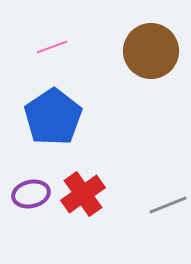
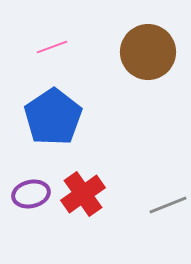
brown circle: moved 3 px left, 1 px down
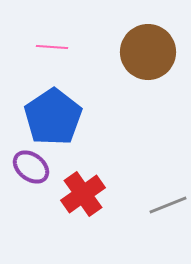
pink line: rotated 24 degrees clockwise
purple ellipse: moved 27 px up; rotated 51 degrees clockwise
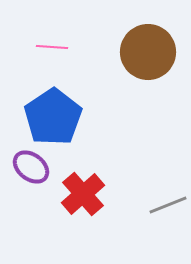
red cross: rotated 6 degrees counterclockwise
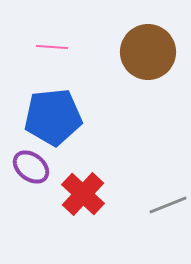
blue pentagon: rotated 28 degrees clockwise
red cross: rotated 6 degrees counterclockwise
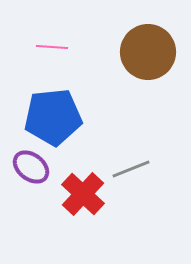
gray line: moved 37 px left, 36 px up
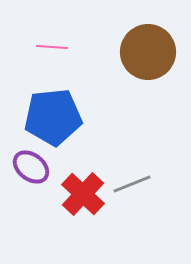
gray line: moved 1 px right, 15 px down
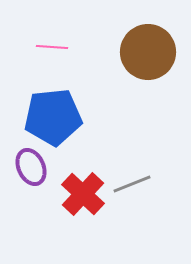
purple ellipse: rotated 27 degrees clockwise
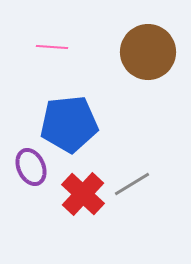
blue pentagon: moved 16 px right, 7 px down
gray line: rotated 9 degrees counterclockwise
